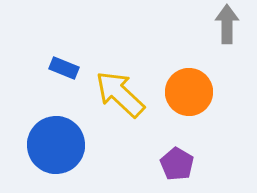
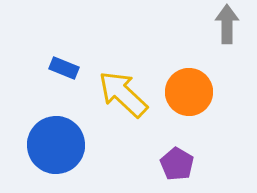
yellow arrow: moved 3 px right
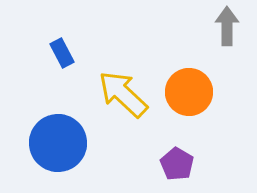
gray arrow: moved 2 px down
blue rectangle: moved 2 px left, 15 px up; rotated 40 degrees clockwise
blue circle: moved 2 px right, 2 px up
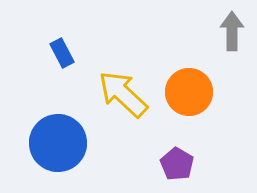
gray arrow: moved 5 px right, 5 px down
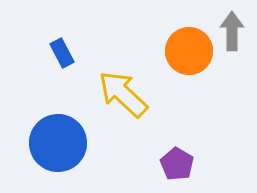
orange circle: moved 41 px up
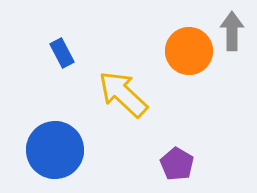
blue circle: moved 3 px left, 7 px down
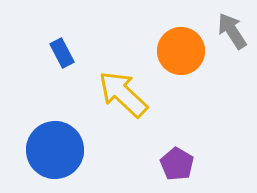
gray arrow: rotated 33 degrees counterclockwise
orange circle: moved 8 px left
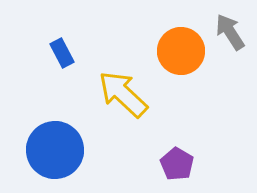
gray arrow: moved 2 px left, 1 px down
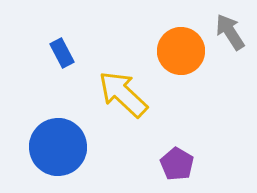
blue circle: moved 3 px right, 3 px up
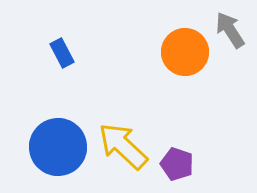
gray arrow: moved 2 px up
orange circle: moved 4 px right, 1 px down
yellow arrow: moved 52 px down
purple pentagon: rotated 12 degrees counterclockwise
